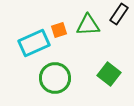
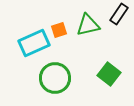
green triangle: rotated 10 degrees counterclockwise
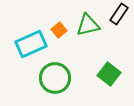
orange square: rotated 21 degrees counterclockwise
cyan rectangle: moved 3 px left, 1 px down
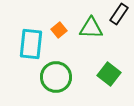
green triangle: moved 3 px right, 3 px down; rotated 15 degrees clockwise
cyan rectangle: rotated 60 degrees counterclockwise
green circle: moved 1 px right, 1 px up
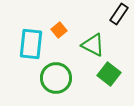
green triangle: moved 2 px right, 17 px down; rotated 25 degrees clockwise
green circle: moved 1 px down
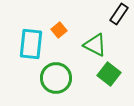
green triangle: moved 2 px right
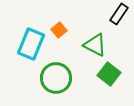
cyan rectangle: rotated 16 degrees clockwise
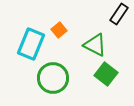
green square: moved 3 px left
green circle: moved 3 px left
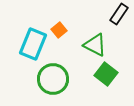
cyan rectangle: moved 2 px right
green circle: moved 1 px down
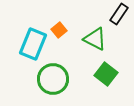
green triangle: moved 6 px up
